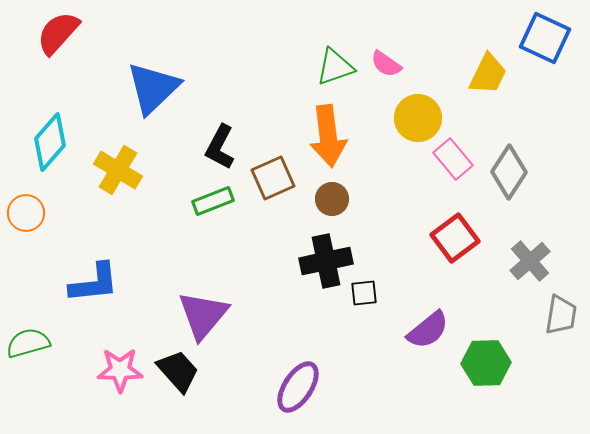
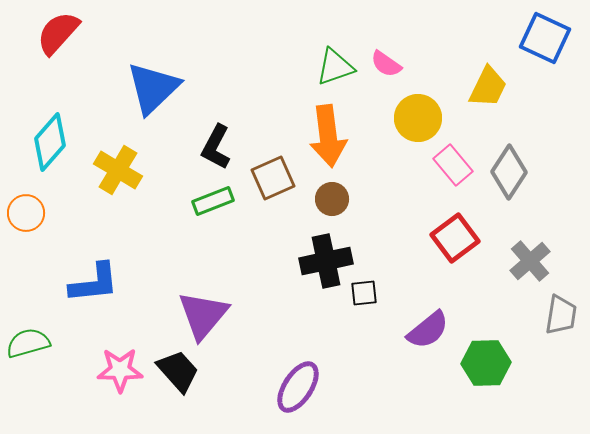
yellow trapezoid: moved 13 px down
black L-shape: moved 4 px left
pink rectangle: moved 6 px down
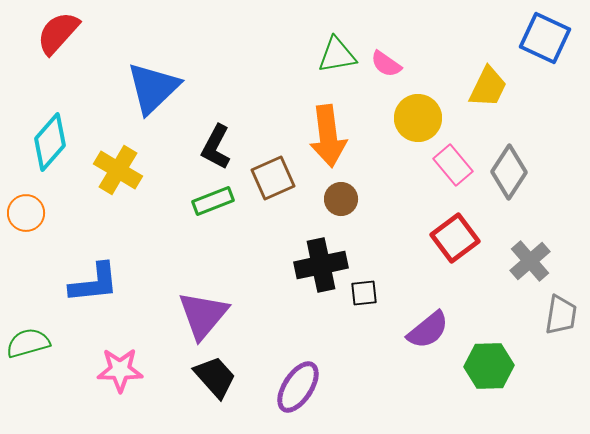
green triangle: moved 2 px right, 12 px up; rotated 9 degrees clockwise
brown circle: moved 9 px right
black cross: moved 5 px left, 4 px down
green hexagon: moved 3 px right, 3 px down
black trapezoid: moved 37 px right, 6 px down
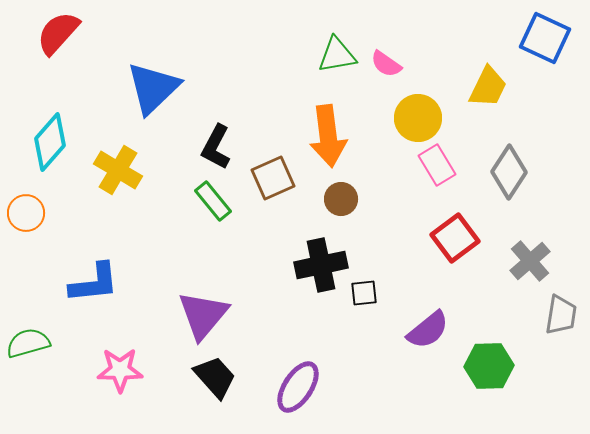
pink rectangle: moved 16 px left; rotated 9 degrees clockwise
green rectangle: rotated 72 degrees clockwise
